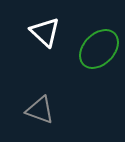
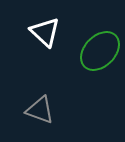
green ellipse: moved 1 px right, 2 px down
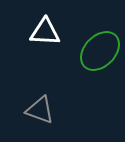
white triangle: rotated 40 degrees counterclockwise
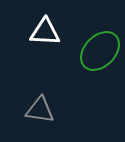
gray triangle: rotated 12 degrees counterclockwise
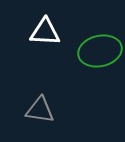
green ellipse: rotated 33 degrees clockwise
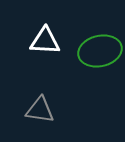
white triangle: moved 9 px down
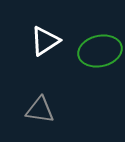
white triangle: rotated 36 degrees counterclockwise
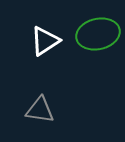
green ellipse: moved 2 px left, 17 px up
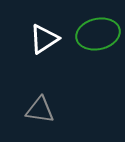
white triangle: moved 1 px left, 2 px up
